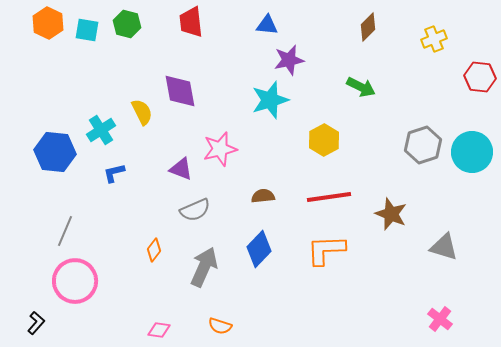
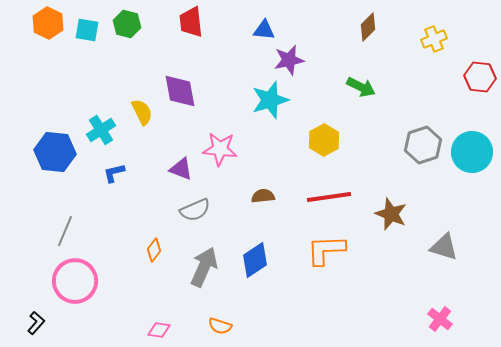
blue triangle: moved 3 px left, 5 px down
pink star: rotated 20 degrees clockwise
blue diamond: moved 4 px left, 11 px down; rotated 12 degrees clockwise
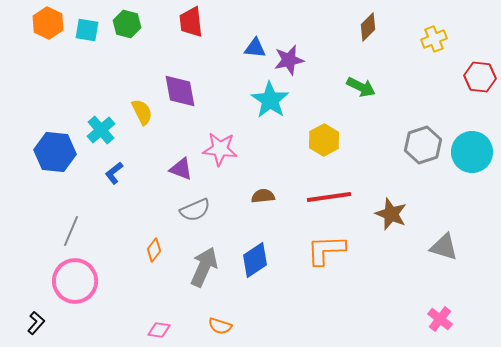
blue triangle: moved 9 px left, 18 px down
cyan star: rotated 21 degrees counterclockwise
cyan cross: rotated 8 degrees counterclockwise
blue L-shape: rotated 25 degrees counterclockwise
gray line: moved 6 px right
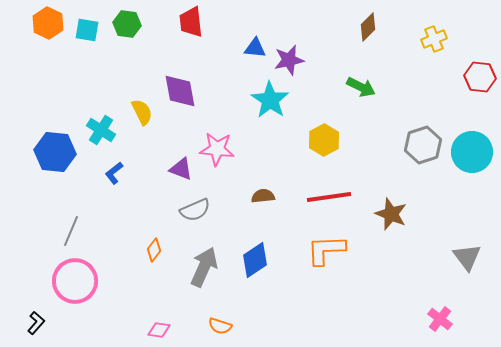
green hexagon: rotated 8 degrees counterclockwise
cyan cross: rotated 16 degrees counterclockwise
pink star: moved 3 px left
gray triangle: moved 23 px right, 10 px down; rotated 36 degrees clockwise
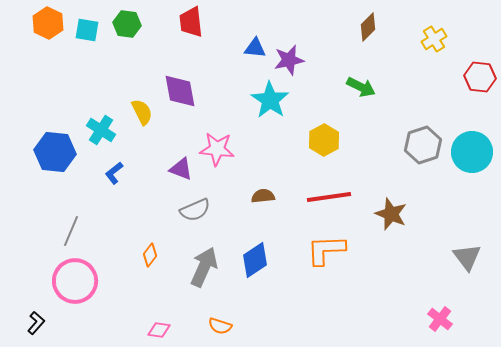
yellow cross: rotated 10 degrees counterclockwise
orange diamond: moved 4 px left, 5 px down
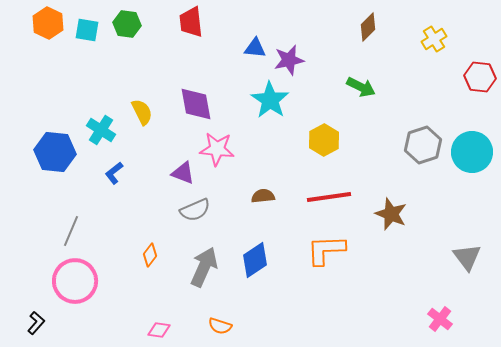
purple diamond: moved 16 px right, 13 px down
purple triangle: moved 2 px right, 4 px down
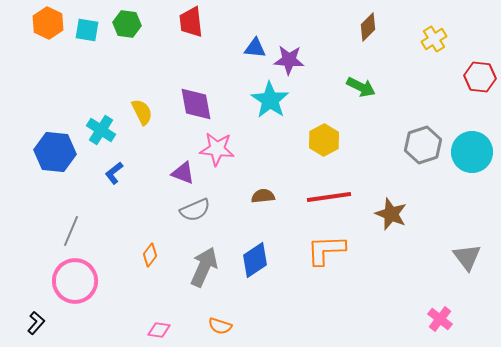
purple star: rotated 16 degrees clockwise
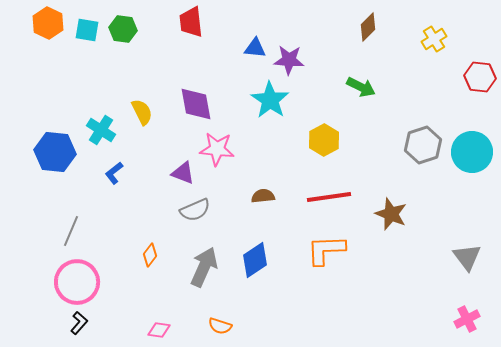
green hexagon: moved 4 px left, 5 px down
pink circle: moved 2 px right, 1 px down
pink cross: moved 27 px right; rotated 25 degrees clockwise
black L-shape: moved 43 px right
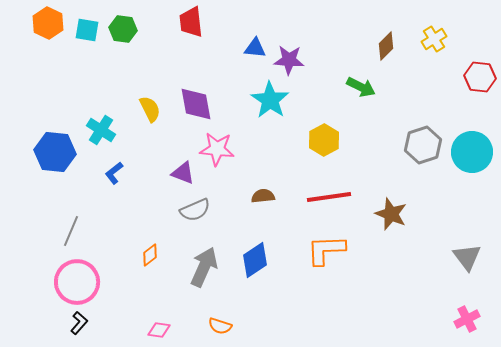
brown diamond: moved 18 px right, 19 px down
yellow semicircle: moved 8 px right, 3 px up
orange diamond: rotated 15 degrees clockwise
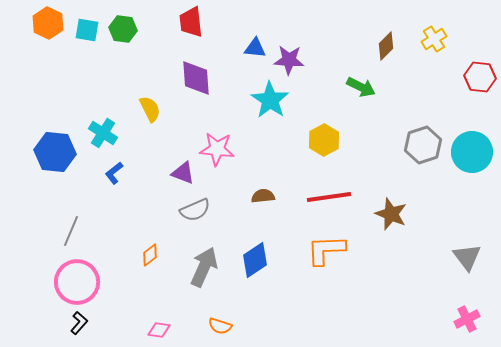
purple diamond: moved 26 px up; rotated 6 degrees clockwise
cyan cross: moved 2 px right, 3 px down
